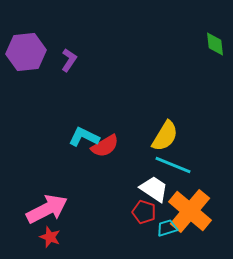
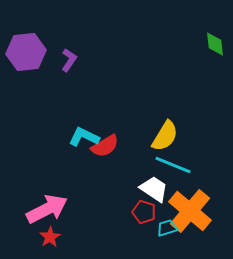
red star: rotated 20 degrees clockwise
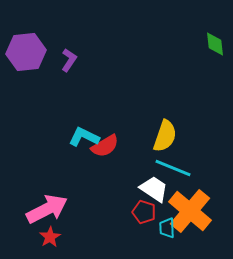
yellow semicircle: rotated 12 degrees counterclockwise
cyan line: moved 3 px down
cyan trapezoid: rotated 75 degrees counterclockwise
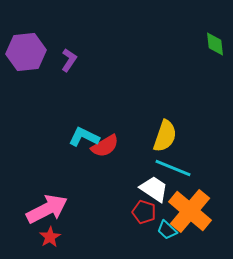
cyan trapezoid: moved 2 px down; rotated 45 degrees counterclockwise
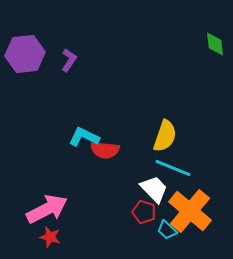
purple hexagon: moved 1 px left, 2 px down
red semicircle: moved 4 px down; rotated 36 degrees clockwise
white trapezoid: rotated 12 degrees clockwise
red star: rotated 25 degrees counterclockwise
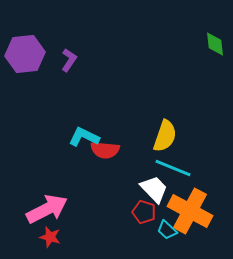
orange cross: rotated 12 degrees counterclockwise
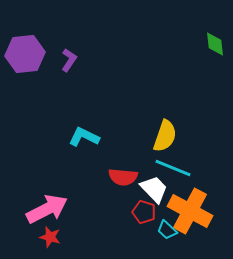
red semicircle: moved 18 px right, 27 px down
